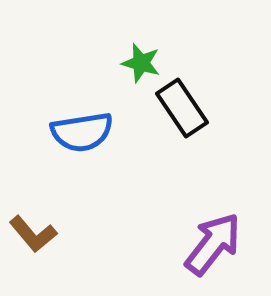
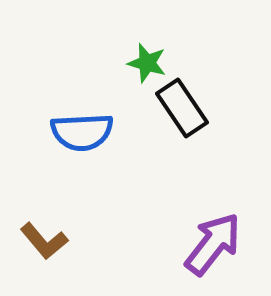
green star: moved 6 px right
blue semicircle: rotated 6 degrees clockwise
brown L-shape: moved 11 px right, 7 px down
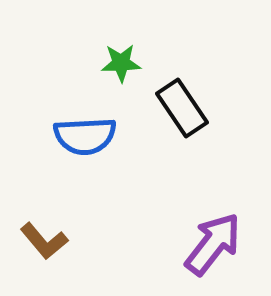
green star: moved 26 px left; rotated 18 degrees counterclockwise
blue semicircle: moved 3 px right, 4 px down
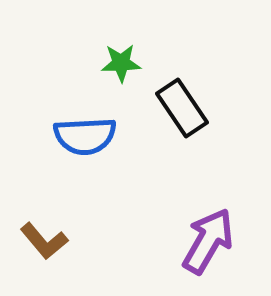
purple arrow: moved 5 px left, 3 px up; rotated 8 degrees counterclockwise
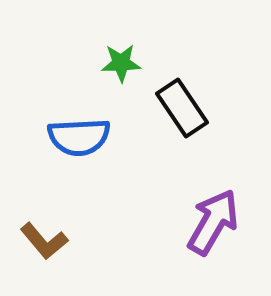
blue semicircle: moved 6 px left, 1 px down
purple arrow: moved 5 px right, 19 px up
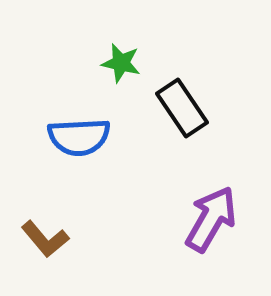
green star: rotated 15 degrees clockwise
purple arrow: moved 2 px left, 3 px up
brown L-shape: moved 1 px right, 2 px up
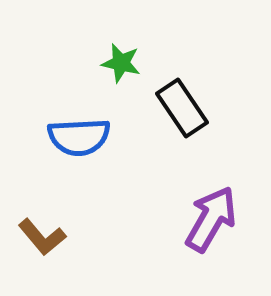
brown L-shape: moved 3 px left, 2 px up
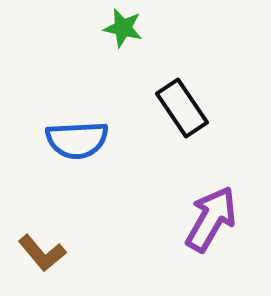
green star: moved 2 px right, 35 px up
blue semicircle: moved 2 px left, 3 px down
brown L-shape: moved 16 px down
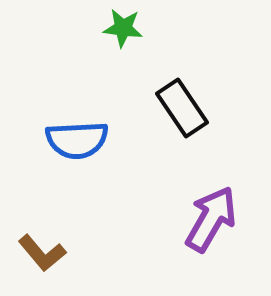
green star: rotated 6 degrees counterclockwise
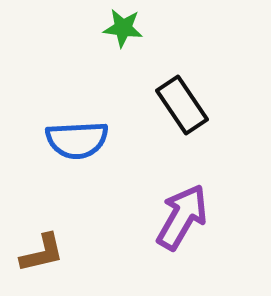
black rectangle: moved 3 px up
purple arrow: moved 29 px left, 2 px up
brown L-shape: rotated 63 degrees counterclockwise
